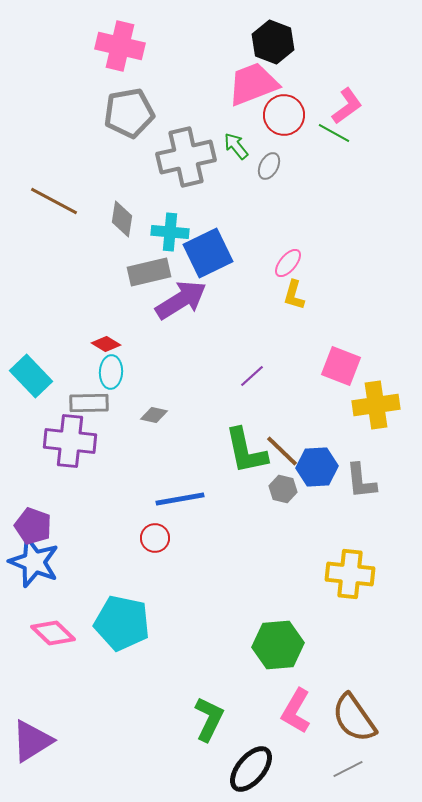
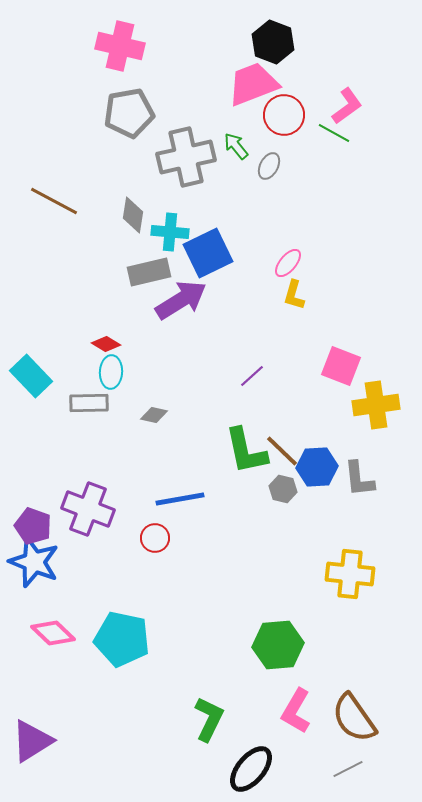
gray diamond at (122, 219): moved 11 px right, 4 px up
purple cross at (70, 441): moved 18 px right, 68 px down; rotated 15 degrees clockwise
gray L-shape at (361, 481): moved 2 px left, 2 px up
cyan pentagon at (122, 623): moved 16 px down
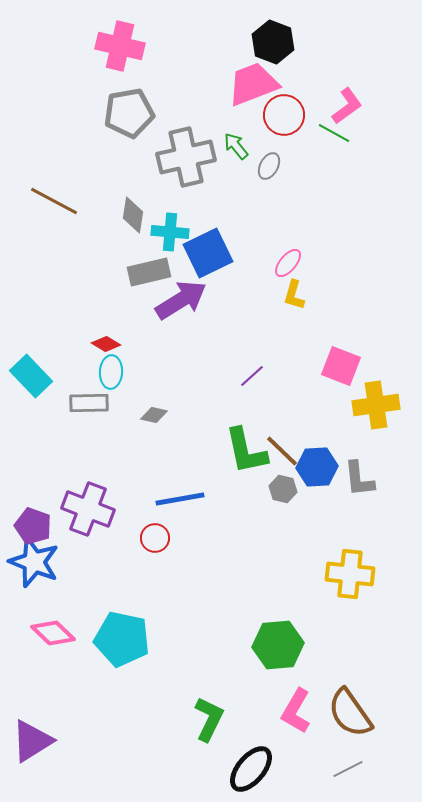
brown semicircle at (354, 718): moved 4 px left, 5 px up
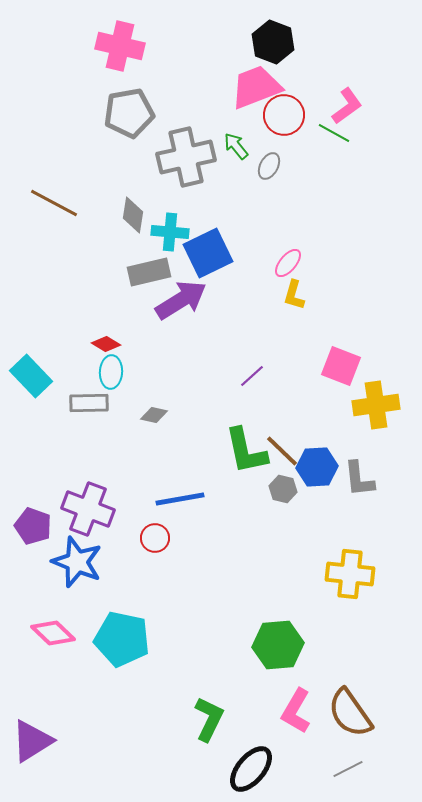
pink trapezoid at (253, 84): moved 3 px right, 3 px down
brown line at (54, 201): moved 2 px down
blue star at (34, 562): moved 43 px right
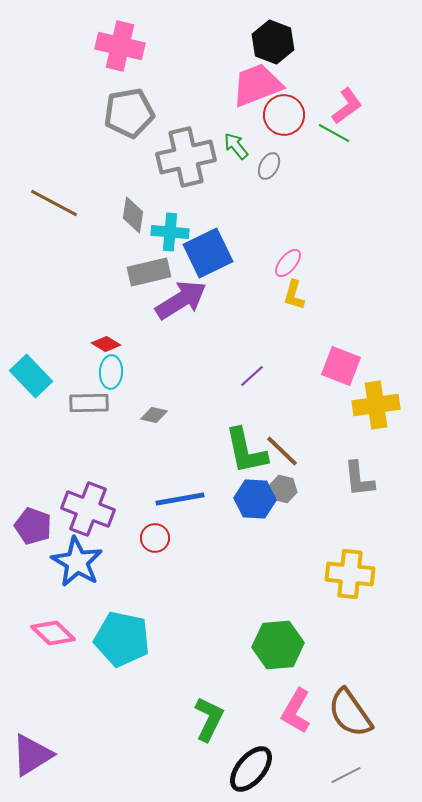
pink trapezoid at (256, 87): moved 1 px right, 2 px up
blue hexagon at (317, 467): moved 62 px left, 32 px down; rotated 6 degrees clockwise
blue star at (77, 562): rotated 9 degrees clockwise
purple triangle at (32, 741): moved 14 px down
gray line at (348, 769): moved 2 px left, 6 px down
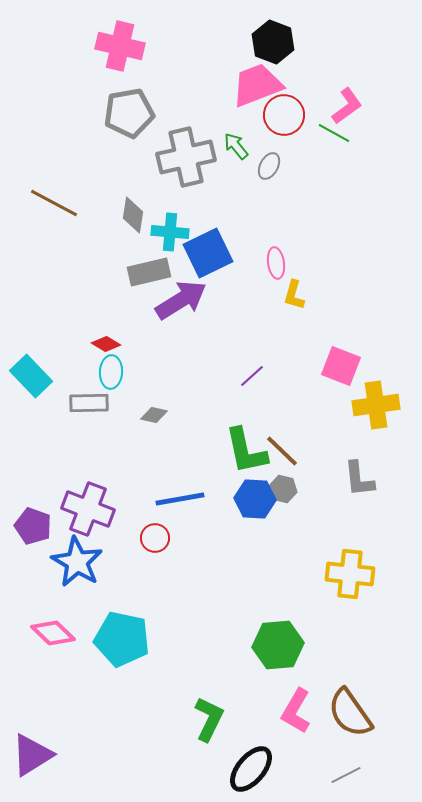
pink ellipse at (288, 263): moved 12 px left; rotated 48 degrees counterclockwise
